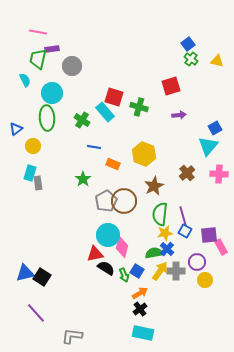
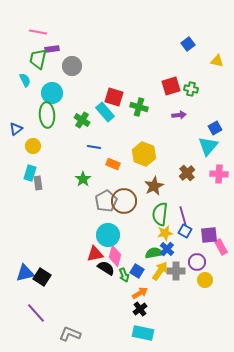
green cross at (191, 59): moved 30 px down; rotated 24 degrees counterclockwise
green ellipse at (47, 118): moved 3 px up
pink diamond at (122, 247): moved 7 px left, 9 px down
gray L-shape at (72, 336): moved 2 px left, 2 px up; rotated 15 degrees clockwise
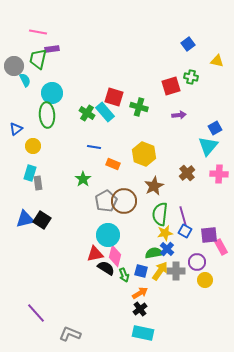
gray circle at (72, 66): moved 58 px left
green cross at (191, 89): moved 12 px up
green cross at (82, 120): moved 5 px right, 7 px up
blue square at (137, 271): moved 4 px right; rotated 16 degrees counterclockwise
blue triangle at (25, 273): moved 54 px up
black square at (42, 277): moved 57 px up
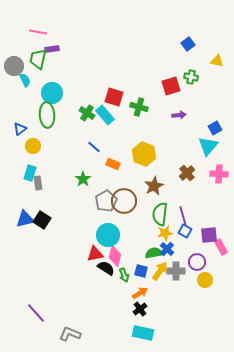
cyan rectangle at (105, 112): moved 3 px down
blue triangle at (16, 129): moved 4 px right
blue line at (94, 147): rotated 32 degrees clockwise
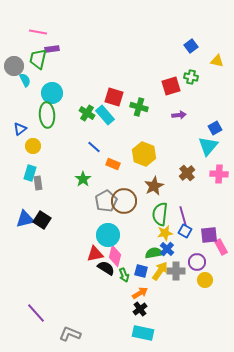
blue square at (188, 44): moved 3 px right, 2 px down
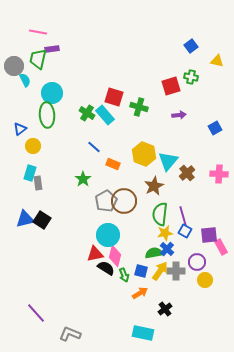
cyan triangle at (208, 146): moved 40 px left, 15 px down
black cross at (140, 309): moved 25 px right
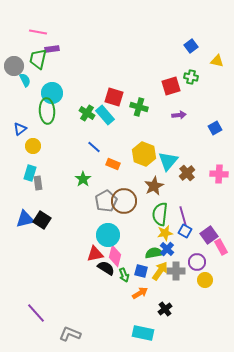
green ellipse at (47, 115): moved 4 px up
purple square at (209, 235): rotated 30 degrees counterclockwise
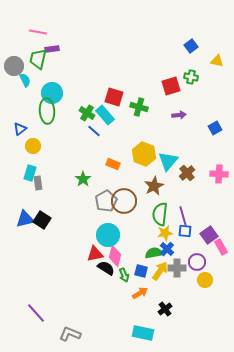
blue line at (94, 147): moved 16 px up
blue square at (185, 231): rotated 24 degrees counterclockwise
gray cross at (176, 271): moved 1 px right, 3 px up
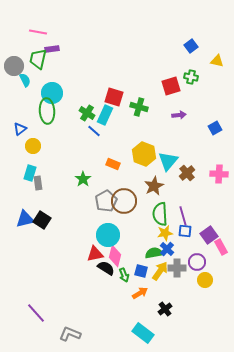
cyan rectangle at (105, 115): rotated 66 degrees clockwise
green semicircle at (160, 214): rotated 10 degrees counterclockwise
cyan rectangle at (143, 333): rotated 25 degrees clockwise
